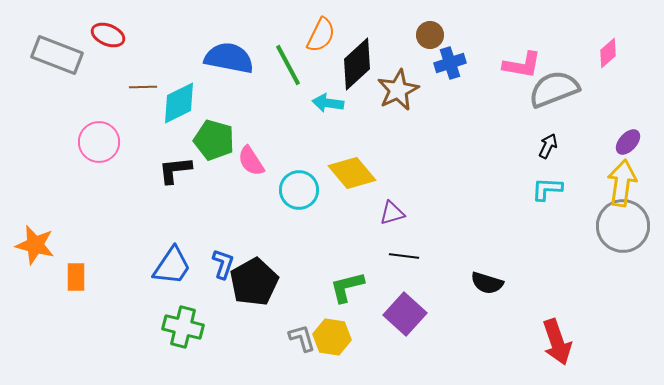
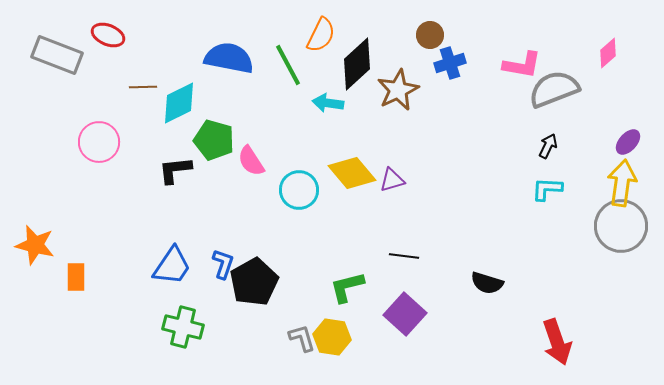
purple triangle: moved 33 px up
gray circle: moved 2 px left
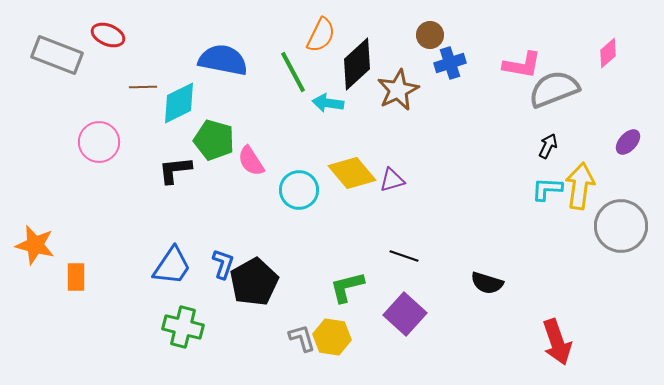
blue semicircle: moved 6 px left, 2 px down
green line: moved 5 px right, 7 px down
yellow arrow: moved 42 px left, 3 px down
black line: rotated 12 degrees clockwise
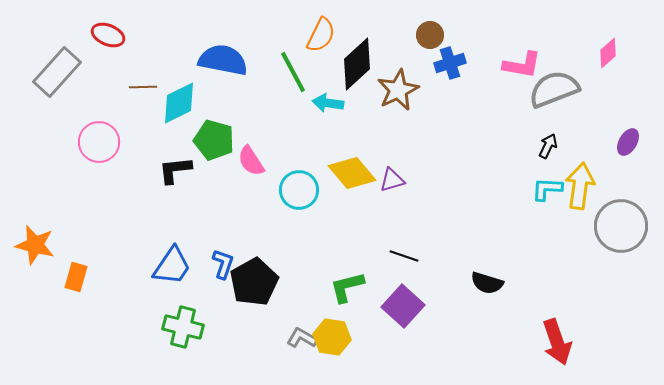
gray rectangle: moved 17 px down; rotated 69 degrees counterclockwise
purple ellipse: rotated 12 degrees counterclockwise
orange rectangle: rotated 16 degrees clockwise
purple square: moved 2 px left, 8 px up
gray L-shape: rotated 44 degrees counterclockwise
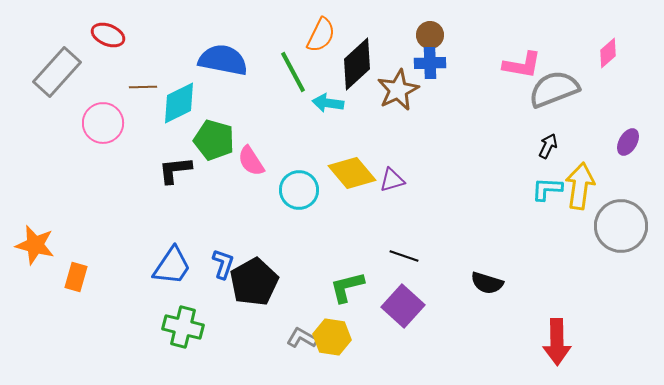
blue cross: moved 20 px left; rotated 16 degrees clockwise
pink circle: moved 4 px right, 19 px up
red arrow: rotated 18 degrees clockwise
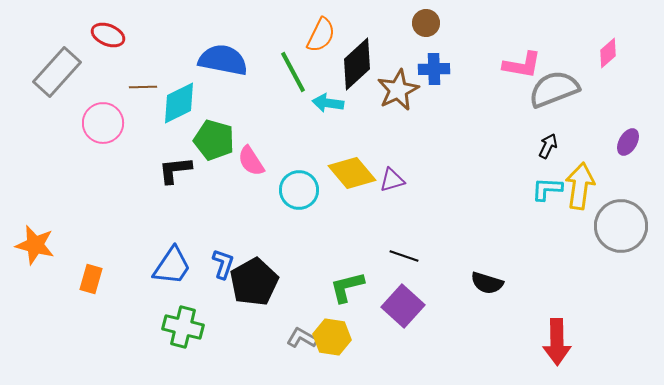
brown circle: moved 4 px left, 12 px up
blue cross: moved 4 px right, 6 px down
orange rectangle: moved 15 px right, 2 px down
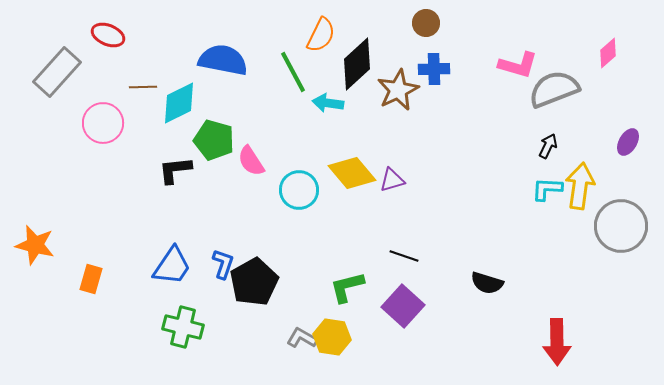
pink L-shape: moved 4 px left; rotated 6 degrees clockwise
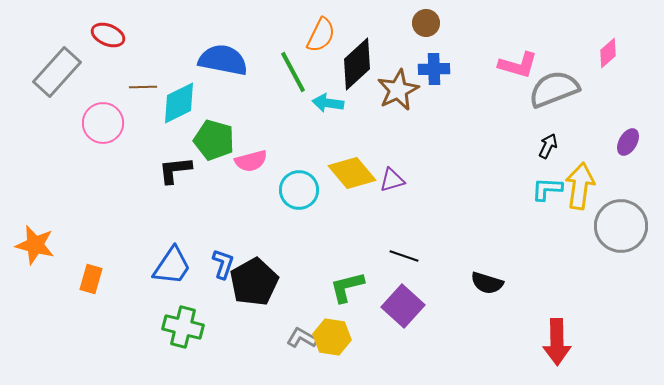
pink semicircle: rotated 72 degrees counterclockwise
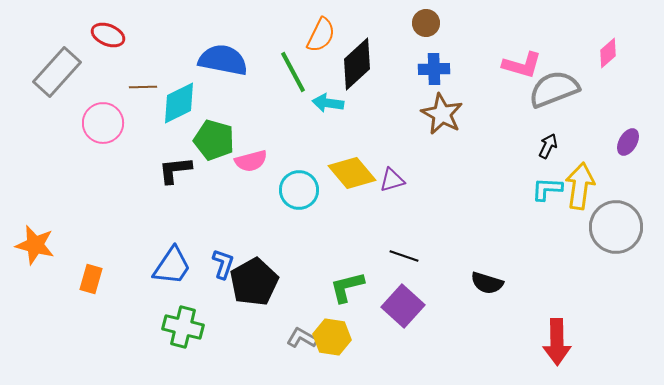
pink L-shape: moved 4 px right
brown star: moved 44 px right, 24 px down; rotated 18 degrees counterclockwise
gray circle: moved 5 px left, 1 px down
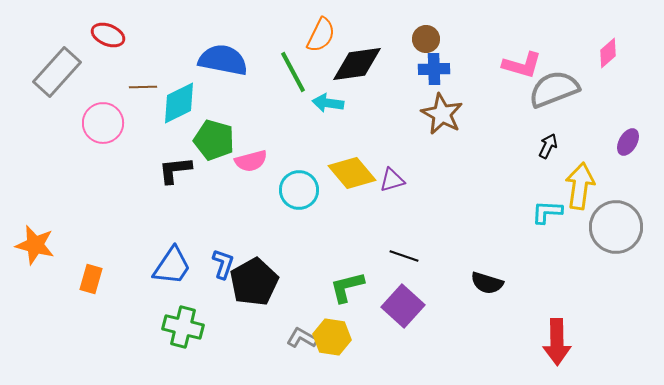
brown circle: moved 16 px down
black diamond: rotated 34 degrees clockwise
cyan L-shape: moved 23 px down
